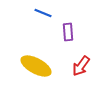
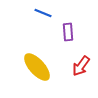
yellow ellipse: moved 1 px right, 1 px down; rotated 20 degrees clockwise
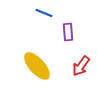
blue line: moved 1 px right
yellow ellipse: moved 1 px up
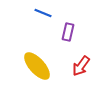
blue line: moved 1 px left
purple rectangle: rotated 18 degrees clockwise
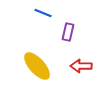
red arrow: rotated 55 degrees clockwise
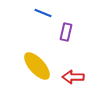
purple rectangle: moved 2 px left
red arrow: moved 8 px left, 11 px down
